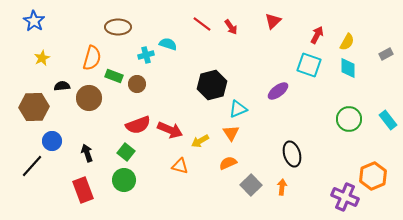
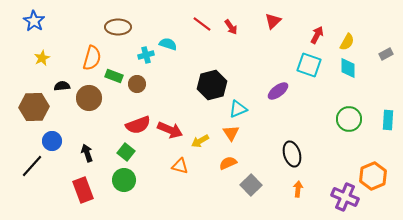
cyan rectangle at (388, 120): rotated 42 degrees clockwise
orange arrow at (282, 187): moved 16 px right, 2 px down
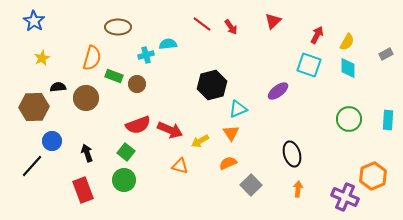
cyan semicircle at (168, 44): rotated 24 degrees counterclockwise
black semicircle at (62, 86): moved 4 px left, 1 px down
brown circle at (89, 98): moved 3 px left
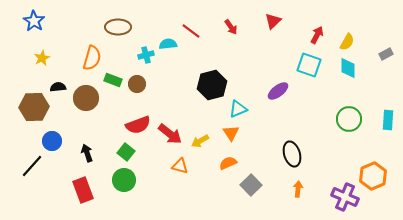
red line at (202, 24): moved 11 px left, 7 px down
green rectangle at (114, 76): moved 1 px left, 4 px down
red arrow at (170, 130): moved 4 px down; rotated 15 degrees clockwise
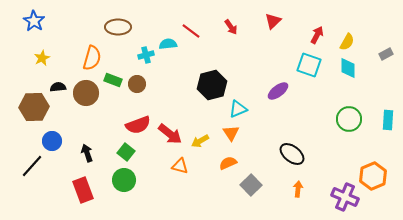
brown circle at (86, 98): moved 5 px up
black ellipse at (292, 154): rotated 35 degrees counterclockwise
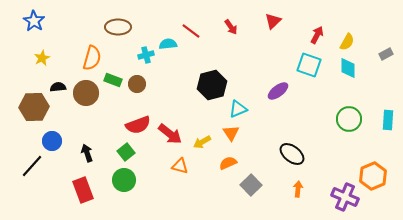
yellow arrow at (200, 141): moved 2 px right, 1 px down
green square at (126, 152): rotated 12 degrees clockwise
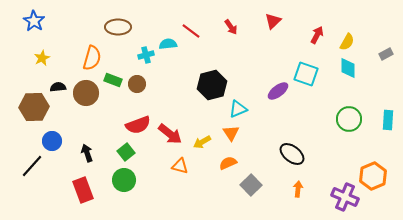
cyan square at (309, 65): moved 3 px left, 9 px down
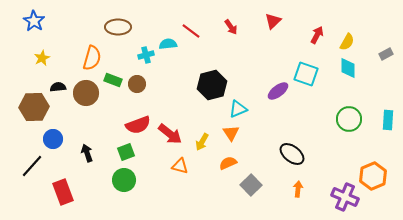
blue circle at (52, 141): moved 1 px right, 2 px up
yellow arrow at (202, 142): rotated 30 degrees counterclockwise
green square at (126, 152): rotated 18 degrees clockwise
red rectangle at (83, 190): moved 20 px left, 2 px down
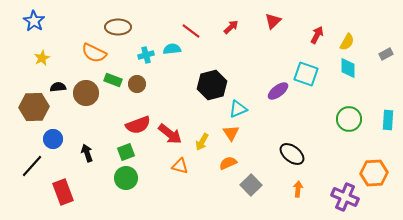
red arrow at (231, 27): rotated 98 degrees counterclockwise
cyan semicircle at (168, 44): moved 4 px right, 5 px down
orange semicircle at (92, 58): moved 2 px right, 5 px up; rotated 100 degrees clockwise
orange hexagon at (373, 176): moved 1 px right, 3 px up; rotated 20 degrees clockwise
green circle at (124, 180): moved 2 px right, 2 px up
